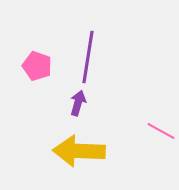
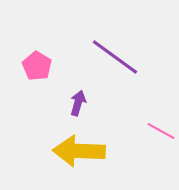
purple line: moved 27 px right; rotated 63 degrees counterclockwise
pink pentagon: rotated 12 degrees clockwise
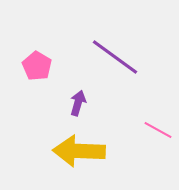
pink line: moved 3 px left, 1 px up
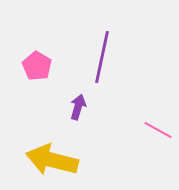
purple line: moved 13 px left; rotated 66 degrees clockwise
purple arrow: moved 4 px down
yellow arrow: moved 27 px left, 9 px down; rotated 12 degrees clockwise
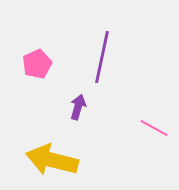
pink pentagon: moved 2 px up; rotated 16 degrees clockwise
pink line: moved 4 px left, 2 px up
